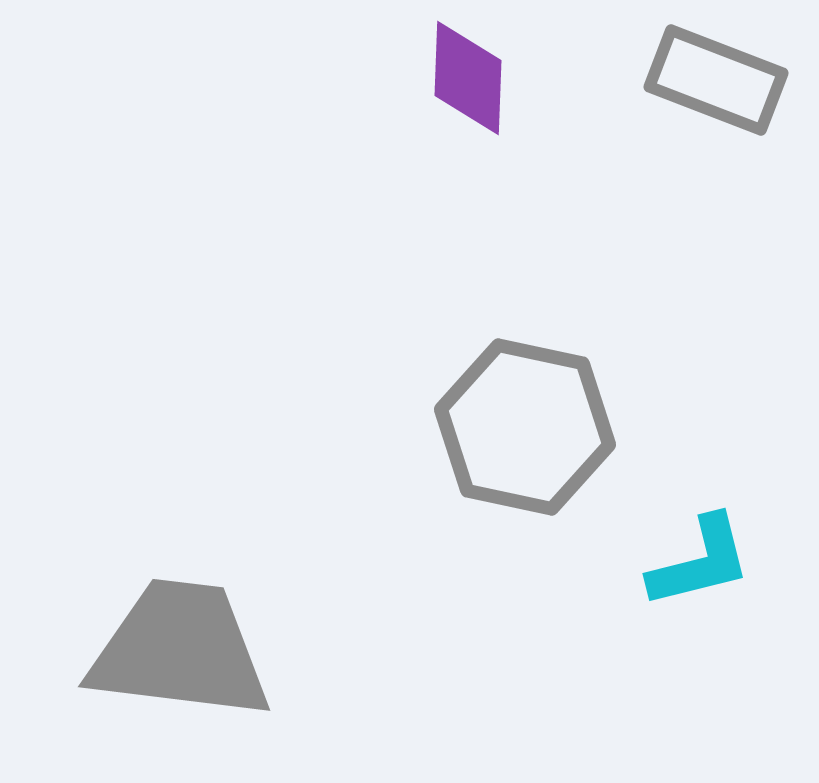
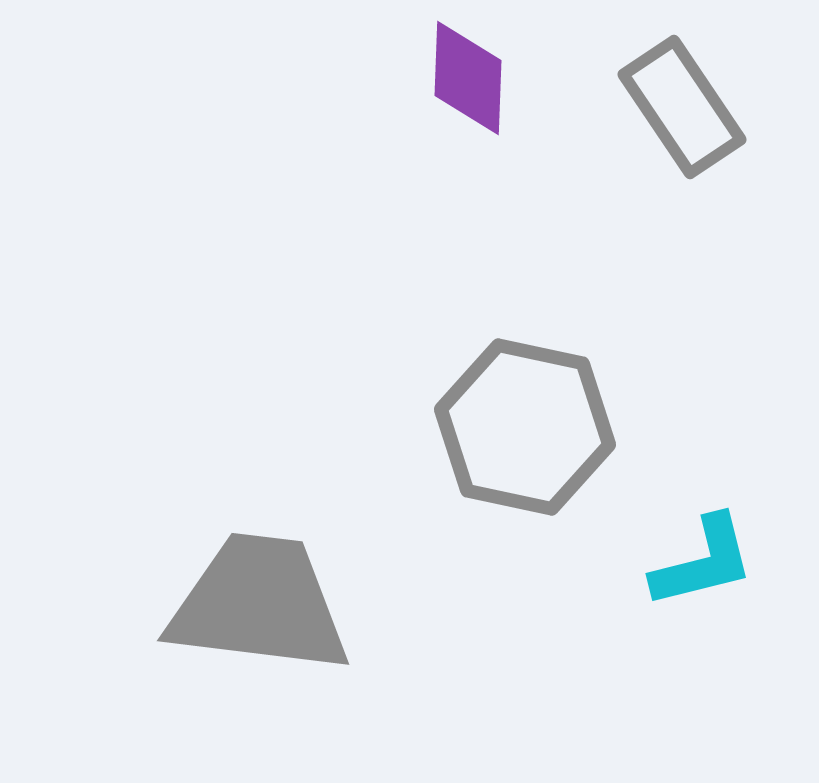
gray rectangle: moved 34 px left, 27 px down; rotated 35 degrees clockwise
cyan L-shape: moved 3 px right
gray trapezoid: moved 79 px right, 46 px up
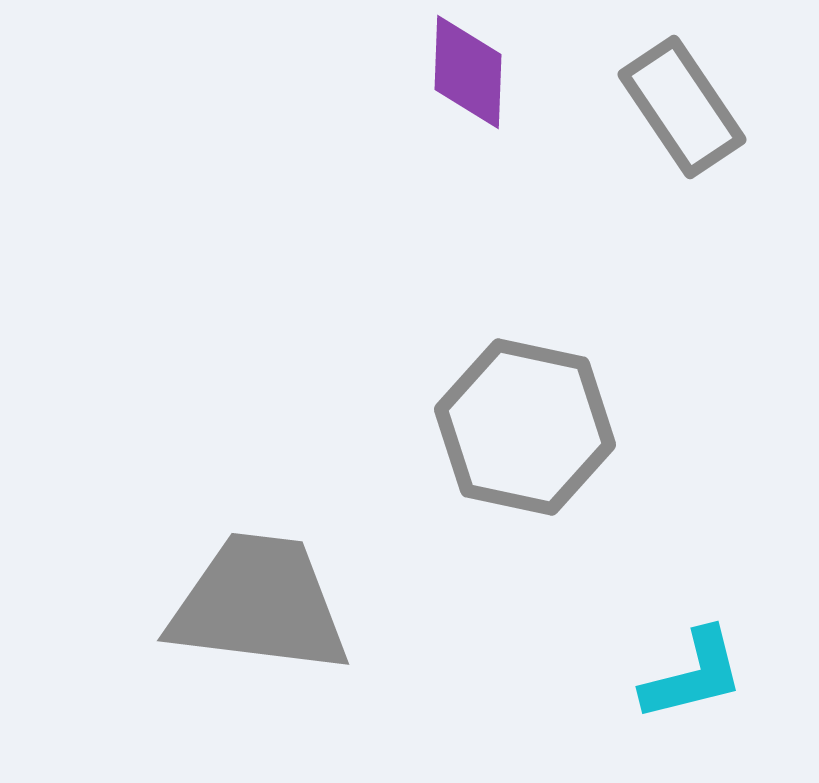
purple diamond: moved 6 px up
cyan L-shape: moved 10 px left, 113 px down
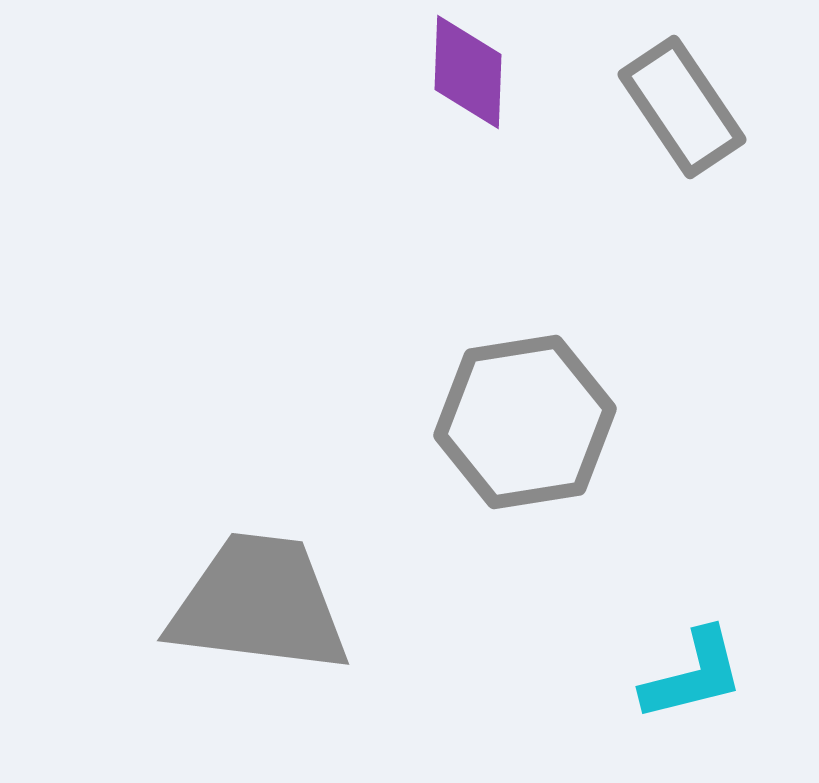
gray hexagon: moved 5 px up; rotated 21 degrees counterclockwise
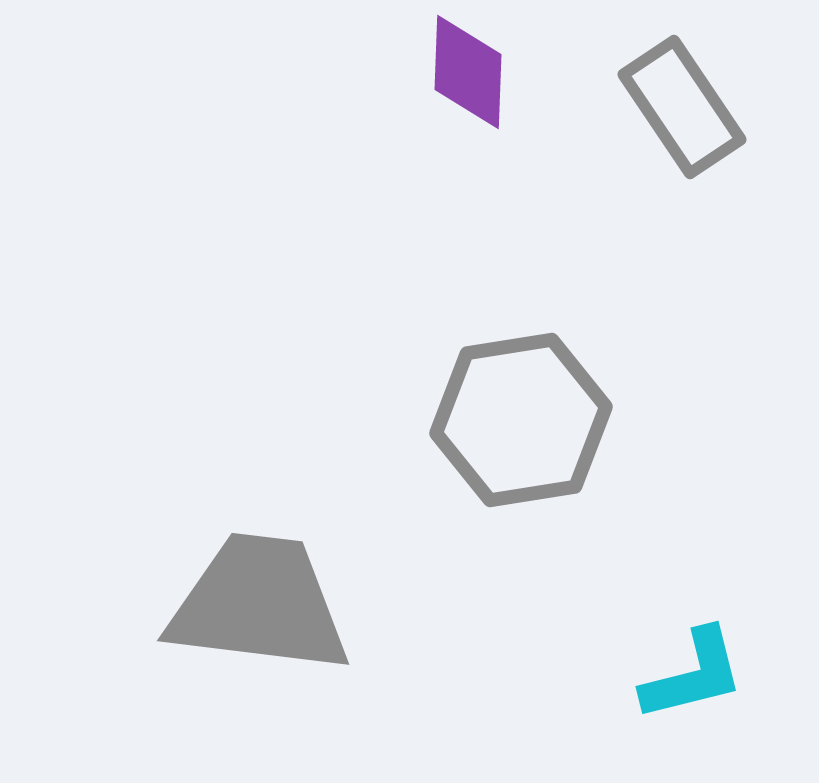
gray hexagon: moved 4 px left, 2 px up
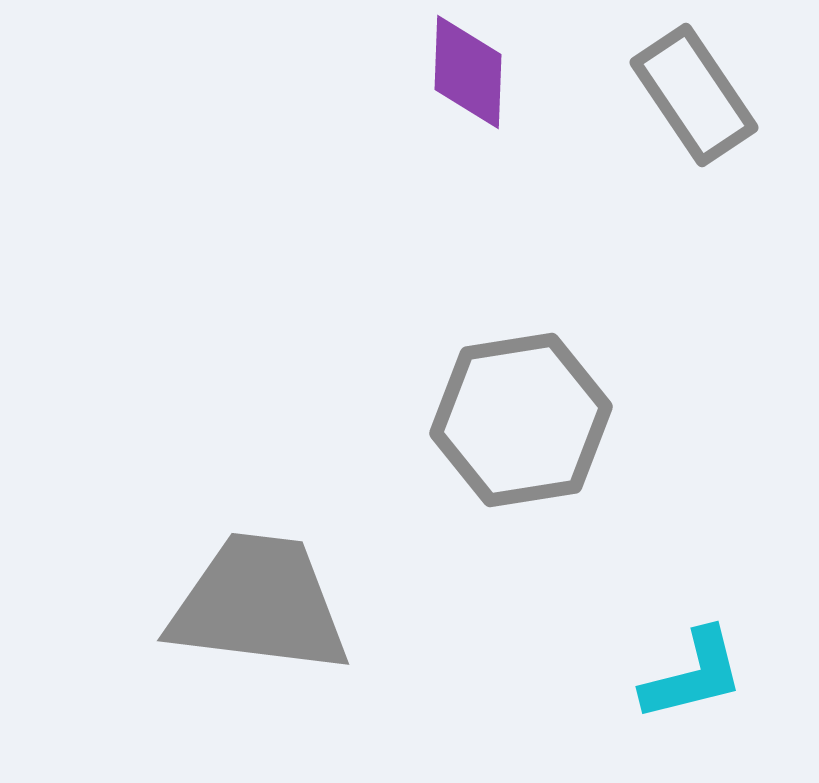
gray rectangle: moved 12 px right, 12 px up
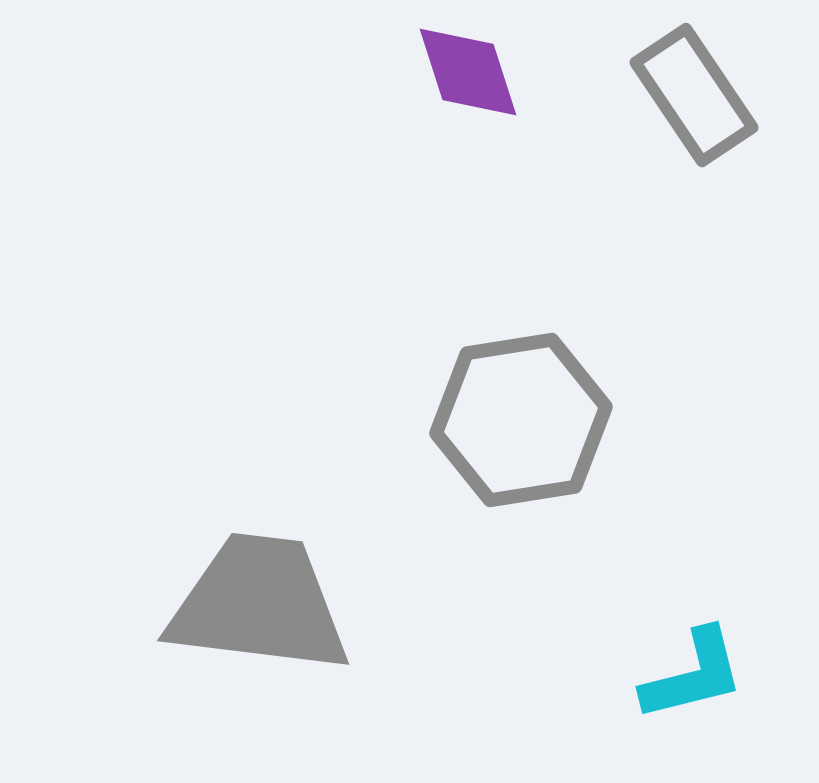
purple diamond: rotated 20 degrees counterclockwise
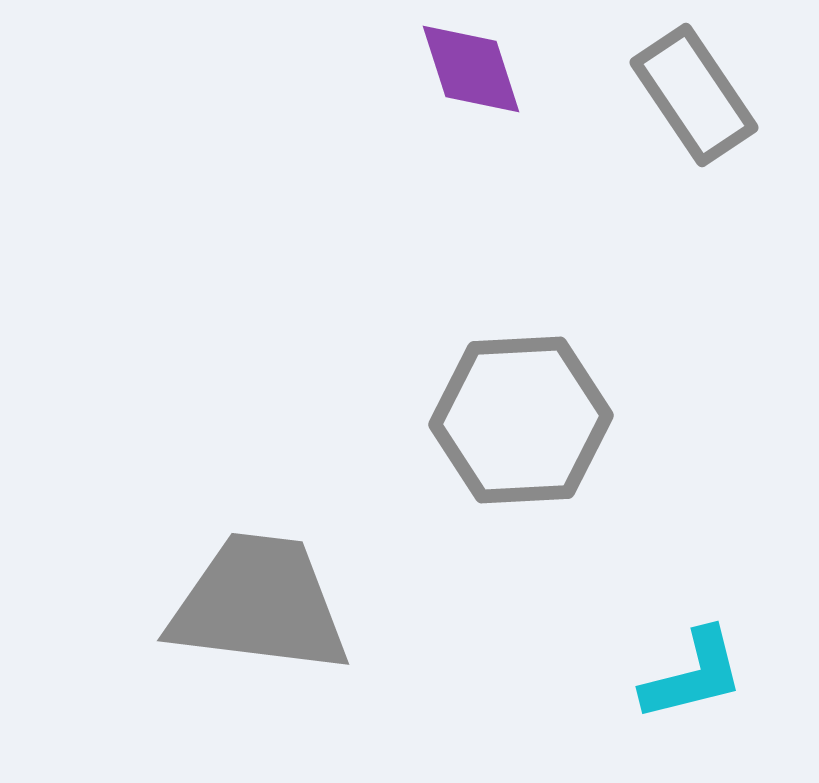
purple diamond: moved 3 px right, 3 px up
gray hexagon: rotated 6 degrees clockwise
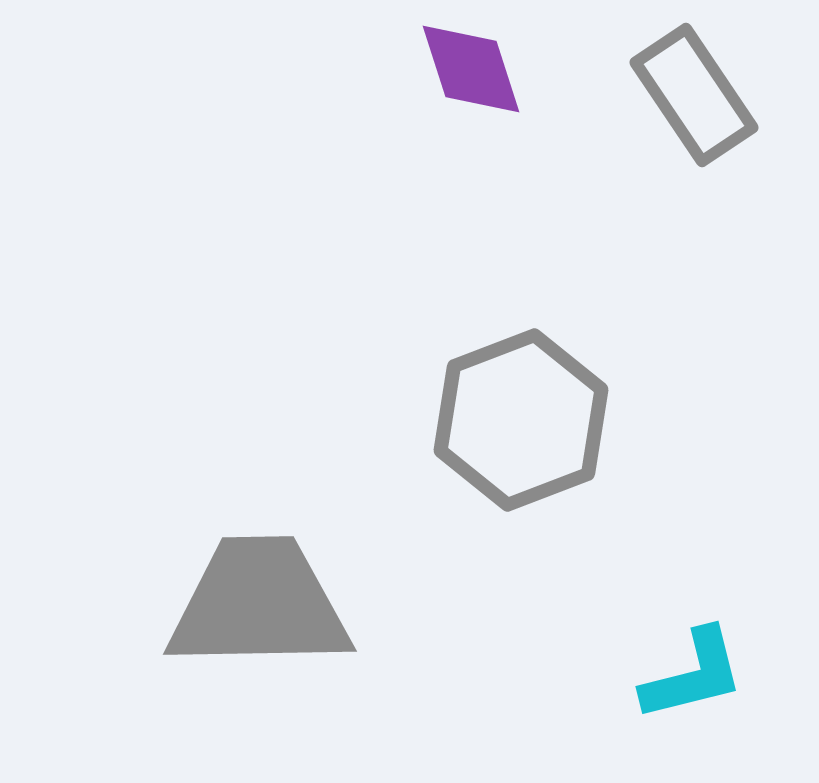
gray hexagon: rotated 18 degrees counterclockwise
gray trapezoid: rotated 8 degrees counterclockwise
